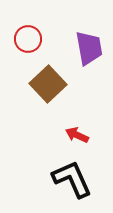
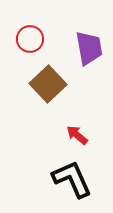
red circle: moved 2 px right
red arrow: rotated 15 degrees clockwise
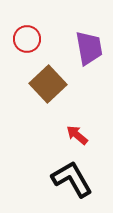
red circle: moved 3 px left
black L-shape: rotated 6 degrees counterclockwise
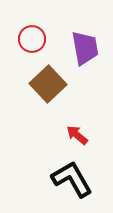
red circle: moved 5 px right
purple trapezoid: moved 4 px left
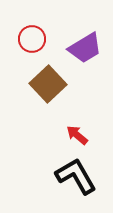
purple trapezoid: rotated 69 degrees clockwise
black L-shape: moved 4 px right, 3 px up
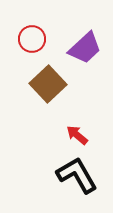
purple trapezoid: rotated 12 degrees counterclockwise
black L-shape: moved 1 px right, 1 px up
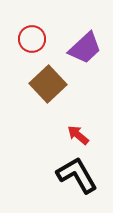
red arrow: moved 1 px right
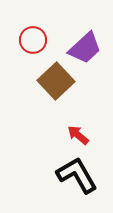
red circle: moved 1 px right, 1 px down
brown square: moved 8 px right, 3 px up
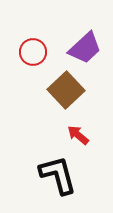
red circle: moved 12 px down
brown square: moved 10 px right, 9 px down
black L-shape: moved 19 px left; rotated 15 degrees clockwise
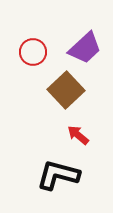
black L-shape: rotated 60 degrees counterclockwise
